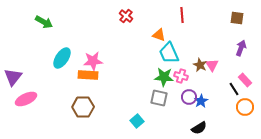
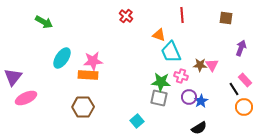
brown square: moved 11 px left
cyan trapezoid: moved 2 px right, 1 px up
brown star: rotated 24 degrees counterclockwise
green star: moved 3 px left, 5 px down
pink ellipse: moved 1 px up
orange circle: moved 1 px left
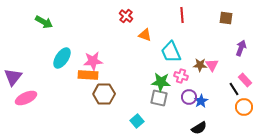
orange triangle: moved 14 px left
brown hexagon: moved 21 px right, 13 px up
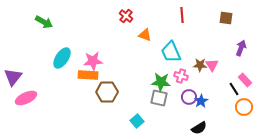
brown hexagon: moved 3 px right, 2 px up
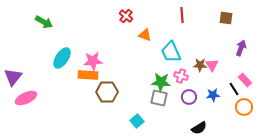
blue star: moved 12 px right, 6 px up; rotated 24 degrees clockwise
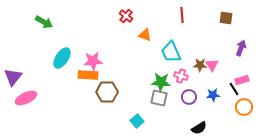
pink rectangle: moved 3 px left; rotated 64 degrees counterclockwise
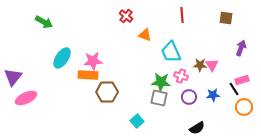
black semicircle: moved 2 px left
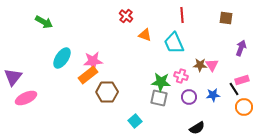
cyan trapezoid: moved 3 px right, 9 px up
orange rectangle: rotated 42 degrees counterclockwise
cyan square: moved 2 px left
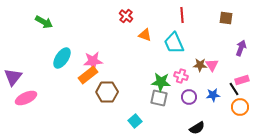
orange circle: moved 4 px left
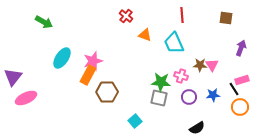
pink star: rotated 12 degrees counterclockwise
orange rectangle: rotated 24 degrees counterclockwise
